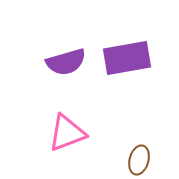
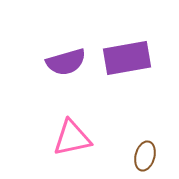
pink triangle: moved 5 px right, 5 px down; rotated 9 degrees clockwise
brown ellipse: moved 6 px right, 4 px up
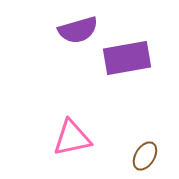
purple semicircle: moved 12 px right, 32 px up
brown ellipse: rotated 16 degrees clockwise
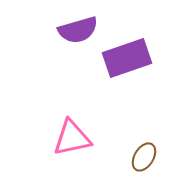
purple rectangle: rotated 9 degrees counterclockwise
brown ellipse: moved 1 px left, 1 px down
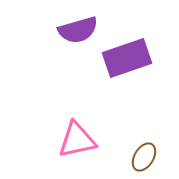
pink triangle: moved 5 px right, 2 px down
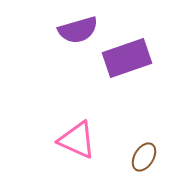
pink triangle: rotated 36 degrees clockwise
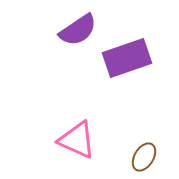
purple semicircle: rotated 18 degrees counterclockwise
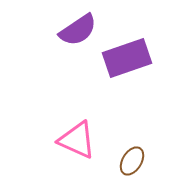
brown ellipse: moved 12 px left, 4 px down
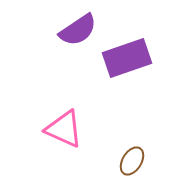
pink triangle: moved 13 px left, 11 px up
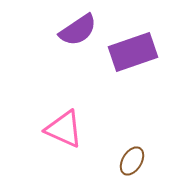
purple rectangle: moved 6 px right, 6 px up
